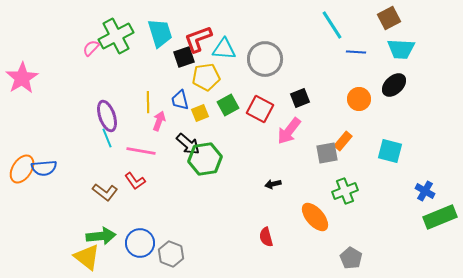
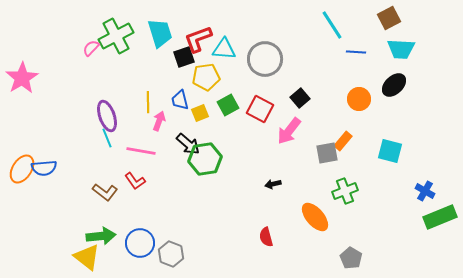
black square at (300, 98): rotated 18 degrees counterclockwise
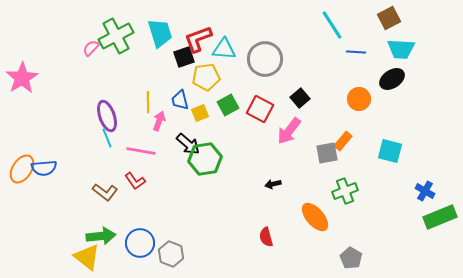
black ellipse at (394, 85): moved 2 px left, 6 px up; rotated 10 degrees clockwise
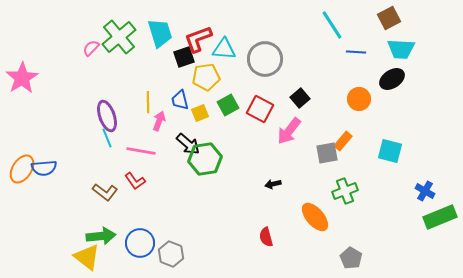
green cross at (116, 36): moved 3 px right, 1 px down; rotated 12 degrees counterclockwise
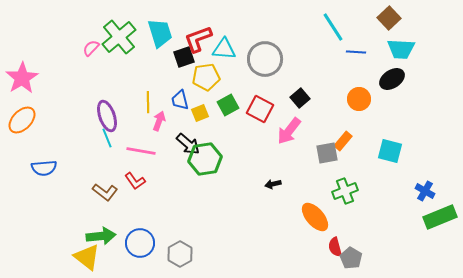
brown square at (389, 18): rotated 15 degrees counterclockwise
cyan line at (332, 25): moved 1 px right, 2 px down
orange ellipse at (22, 169): moved 49 px up; rotated 12 degrees clockwise
red semicircle at (266, 237): moved 69 px right, 10 px down
gray hexagon at (171, 254): moved 9 px right; rotated 10 degrees clockwise
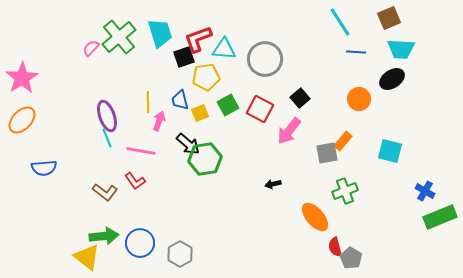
brown square at (389, 18): rotated 20 degrees clockwise
cyan line at (333, 27): moved 7 px right, 5 px up
green arrow at (101, 236): moved 3 px right
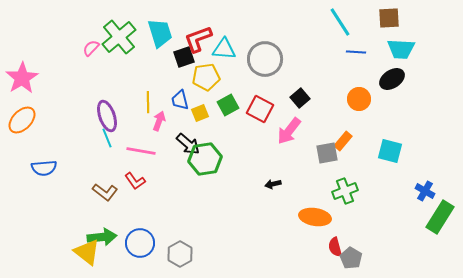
brown square at (389, 18): rotated 20 degrees clockwise
orange ellipse at (315, 217): rotated 40 degrees counterclockwise
green rectangle at (440, 217): rotated 36 degrees counterclockwise
green arrow at (104, 236): moved 2 px left, 1 px down
yellow triangle at (87, 257): moved 5 px up
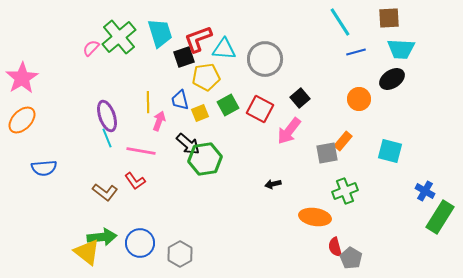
blue line at (356, 52): rotated 18 degrees counterclockwise
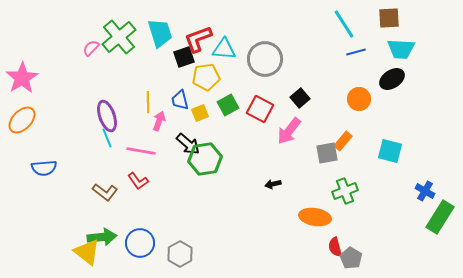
cyan line at (340, 22): moved 4 px right, 2 px down
red L-shape at (135, 181): moved 3 px right
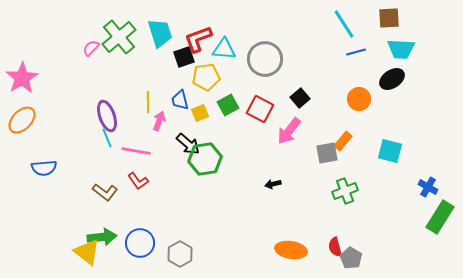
pink line at (141, 151): moved 5 px left
blue cross at (425, 191): moved 3 px right, 4 px up
orange ellipse at (315, 217): moved 24 px left, 33 px down
